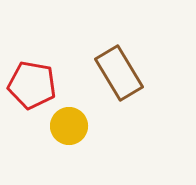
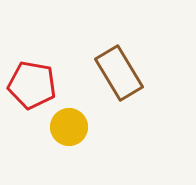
yellow circle: moved 1 px down
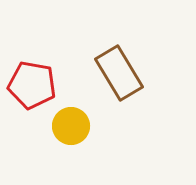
yellow circle: moved 2 px right, 1 px up
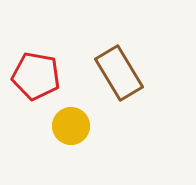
red pentagon: moved 4 px right, 9 px up
